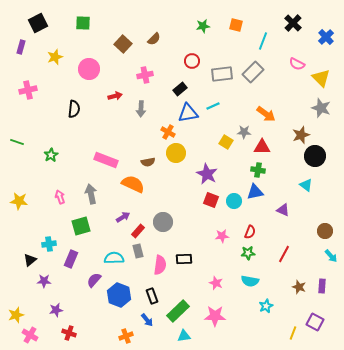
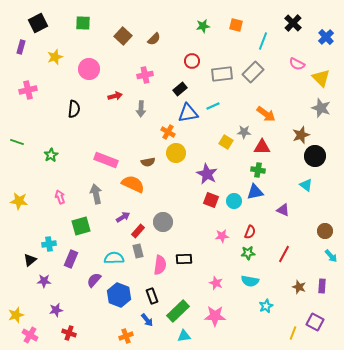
brown square at (123, 44): moved 8 px up
gray arrow at (91, 194): moved 5 px right
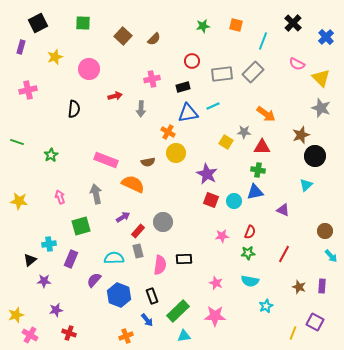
pink cross at (145, 75): moved 7 px right, 4 px down
black rectangle at (180, 89): moved 3 px right, 2 px up; rotated 24 degrees clockwise
cyan triangle at (306, 185): rotated 40 degrees clockwise
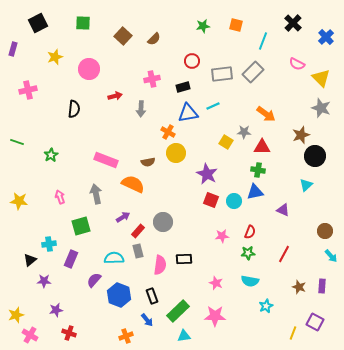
purple rectangle at (21, 47): moved 8 px left, 2 px down
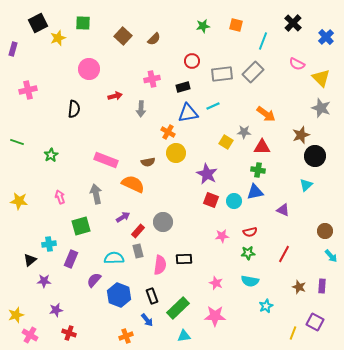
yellow star at (55, 57): moved 3 px right, 19 px up
red semicircle at (250, 232): rotated 56 degrees clockwise
green rectangle at (178, 311): moved 3 px up
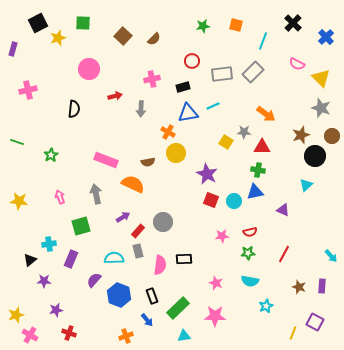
brown circle at (325, 231): moved 7 px right, 95 px up
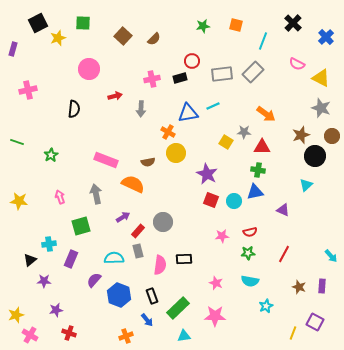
yellow triangle at (321, 78): rotated 18 degrees counterclockwise
black rectangle at (183, 87): moved 3 px left, 9 px up
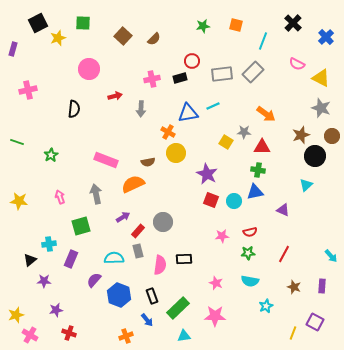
orange semicircle at (133, 184): rotated 50 degrees counterclockwise
brown star at (299, 287): moved 5 px left
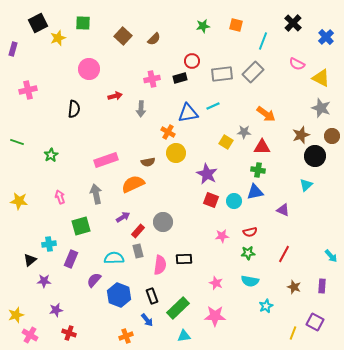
pink rectangle at (106, 160): rotated 40 degrees counterclockwise
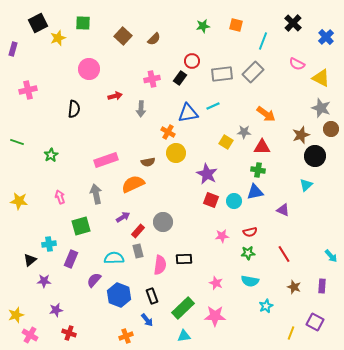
black rectangle at (180, 78): rotated 40 degrees counterclockwise
brown circle at (332, 136): moved 1 px left, 7 px up
red line at (284, 254): rotated 60 degrees counterclockwise
green rectangle at (178, 308): moved 5 px right
yellow line at (293, 333): moved 2 px left
